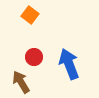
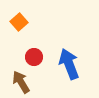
orange square: moved 11 px left, 7 px down; rotated 12 degrees clockwise
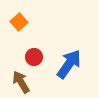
blue arrow: rotated 56 degrees clockwise
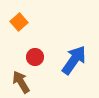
red circle: moved 1 px right
blue arrow: moved 5 px right, 4 px up
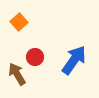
brown arrow: moved 4 px left, 8 px up
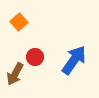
brown arrow: moved 2 px left; rotated 120 degrees counterclockwise
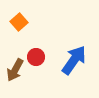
red circle: moved 1 px right
brown arrow: moved 4 px up
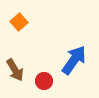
red circle: moved 8 px right, 24 px down
brown arrow: rotated 60 degrees counterclockwise
